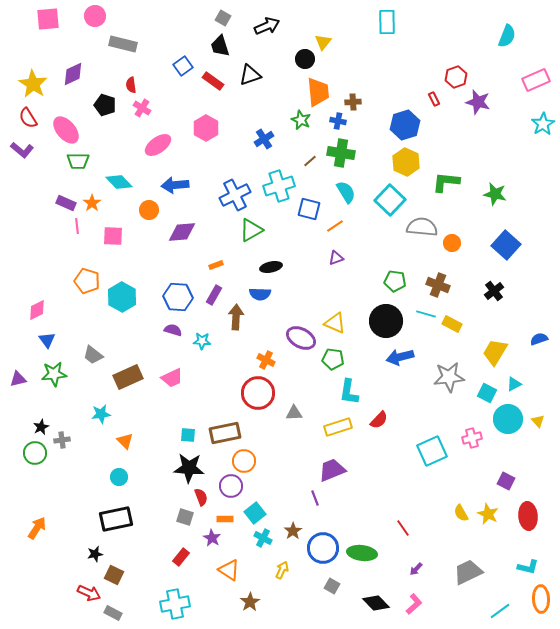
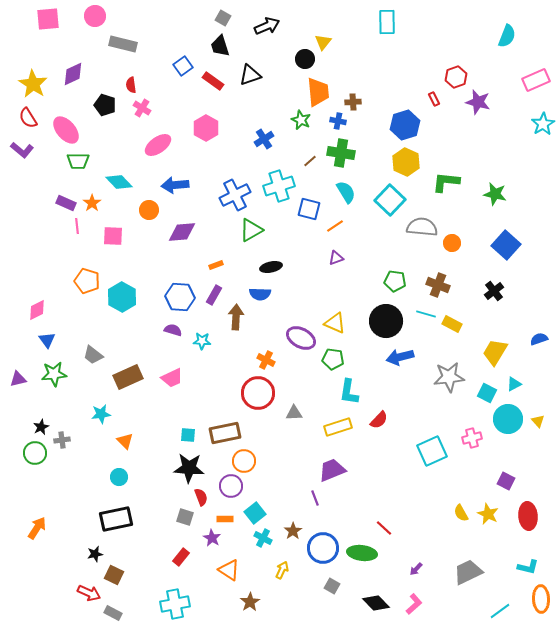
blue hexagon at (178, 297): moved 2 px right
red line at (403, 528): moved 19 px left; rotated 12 degrees counterclockwise
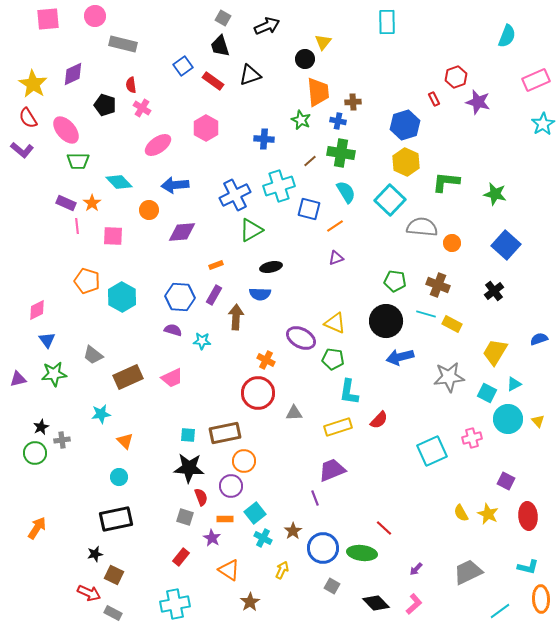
blue cross at (264, 139): rotated 36 degrees clockwise
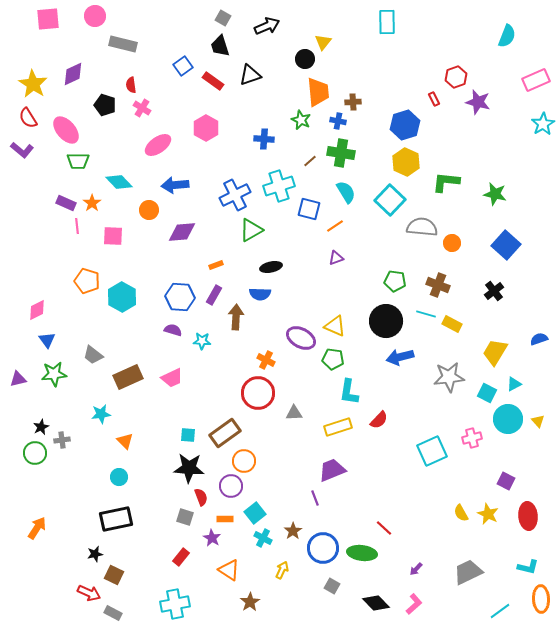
yellow triangle at (335, 323): moved 3 px down
brown rectangle at (225, 433): rotated 24 degrees counterclockwise
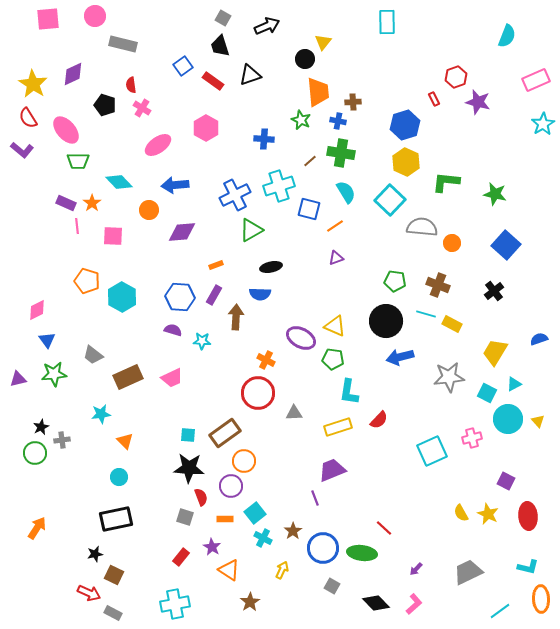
purple star at (212, 538): moved 9 px down
